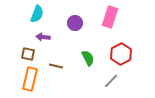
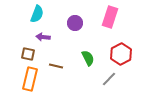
gray line: moved 2 px left, 2 px up
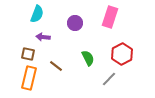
red hexagon: moved 1 px right
brown line: rotated 24 degrees clockwise
orange rectangle: moved 1 px left, 1 px up
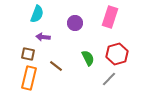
red hexagon: moved 5 px left; rotated 10 degrees clockwise
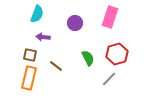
brown square: moved 2 px right, 1 px down
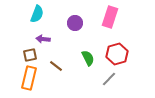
purple arrow: moved 2 px down
brown square: rotated 24 degrees counterclockwise
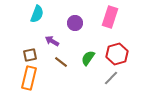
purple arrow: moved 9 px right, 2 px down; rotated 24 degrees clockwise
green semicircle: rotated 119 degrees counterclockwise
brown line: moved 5 px right, 4 px up
gray line: moved 2 px right, 1 px up
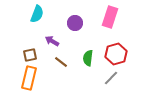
red hexagon: moved 1 px left
green semicircle: rotated 28 degrees counterclockwise
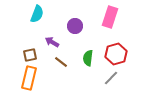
purple circle: moved 3 px down
purple arrow: moved 1 px down
